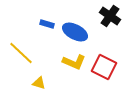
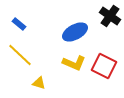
blue rectangle: moved 28 px left; rotated 24 degrees clockwise
blue ellipse: rotated 55 degrees counterclockwise
yellow line: moved 1 px left, 2 px down
yellow L-shape: moved 1 px down
red square: moved 1 px up
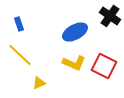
blue rectangle: rotated 32 degrees clockwise
yellow triangle: rotated 40 degrees counterclockwise
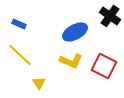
blue rectangle: rotated 48 degrees counterclockwise
yellow L-shape: moved 3 px left, 2 px up
yellow triangle: rotated 40 degrees counterclockwise
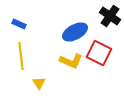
yellow line: moved 1 px right, 1 px down; rotated 40 degrees clockwise
red square: moved 5 px left, 13 px up
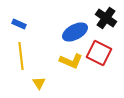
black cross: moved 4 px left, 2 px down
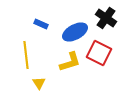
blue rectangle: moved 22 px right
yellow line: moved 5 px right, 1 px up
yellow L-shape: moved 1 px left, 1 px down; rotated 40 degrees counterclockwise
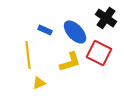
blue rectangle: moved 4 px right, 6 px down
blue ellipse: rotated 75 degrees clockwise
yellow line: moved 2 px right
yellow triangle: rotated 40 degrees clockwise
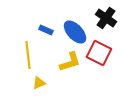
blue rectangle: moved 1 px right
